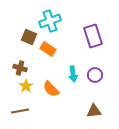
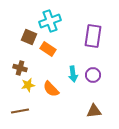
purple rectangle: rotated 25 degrees clockwise
purple circle: moved 2 px left
yellow star: moved 2 px right, 1 px up; rotated 24 degrees clockwise
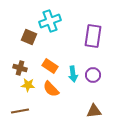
orange rectangle: moved 2 px right, 17 px down
yellow star: rotated 16 degrees clockwise
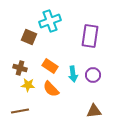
purple rectangle: moved 3 px left
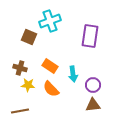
purple circle: moved 10 px down
brown triangle: moved 1 px left, 6 px up
